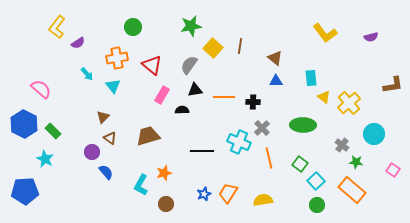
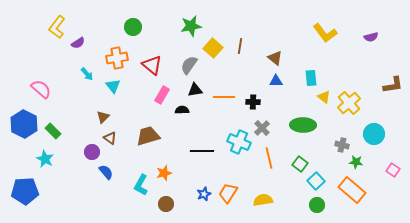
gray cross at (342, 145): rotated 24 degrees counterclockwise
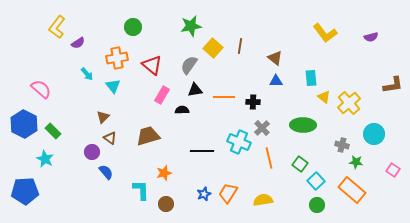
cyan L-shape at (141, 185): moved 5 px down; rotated 150 degrees clockwise
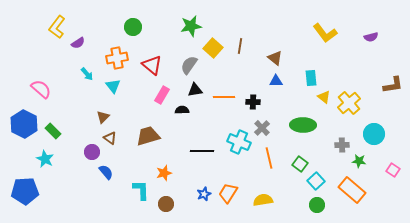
gray cross at (342, 145): rotated 16 degrees counterclockwise
green star at (356, 162): moved 3 px right, 1 px up
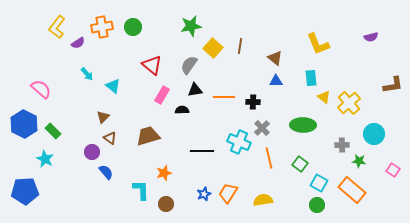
yellow L-shape at (325, 33): moved 7 px left, 11 px down; rotated 15 degrees clockwise
orange cross at (117, 58): moved 15 px left, 31 px up
cyan triangle at (113, 86): rotated 14 degrees counterclockwise
cyan square at (316, 181): moved 3 px right, 2 px down; rotated 18 degrees counterclockwise
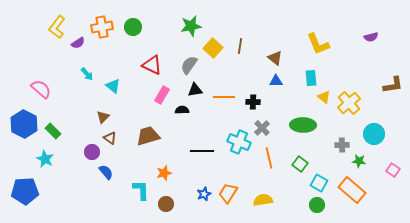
red triangle at (152, 65): rotated 15 degrees counterclockwise
